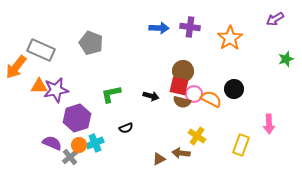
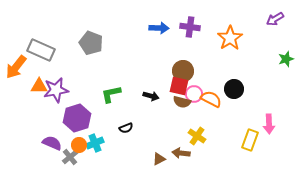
yellow rectangle: moved 9 px right, 5 px up
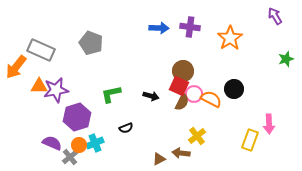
purple arrow: moved 3 px up; rotated 90 degrees clockwise
red square: rotated 12 degrees clockwise
brown semicircle: rotated 78 degrees counterclockwise
purple hexagon: moved 1 px up
yellow cross: rotated 18 degrees clockwise
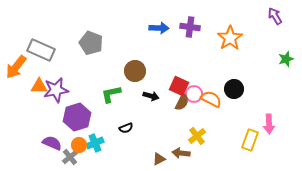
brown circle: moved 48 px left
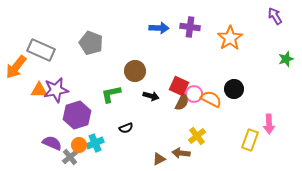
orange triangle: moved 4 px down
purple hexagon: moved 2 px up
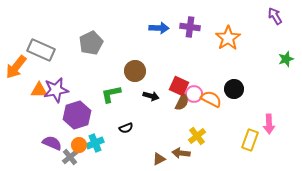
orange star: moved 2 px left
gray pentagon: rotated 25 degrees clockwise
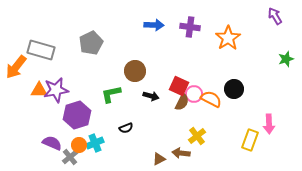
blue arrow: moved 5 px left, 3 px up
gray rectangle: rotated 8 degrees counterclockwise
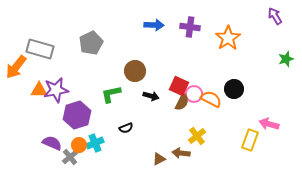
gray rectangle: moved 1 px left, 1 px up
pink arrow: rotated 108 degrees clockwise
